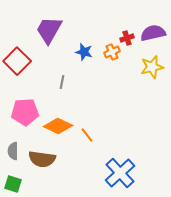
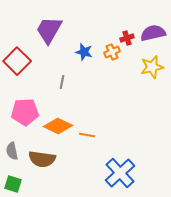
orange line: rotated 42 degrees counterclockwise
gray semicircle: moved 1 px left; rotated 12 degrees counterclockwise
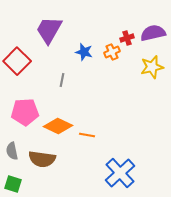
gray line: moved 2 px up
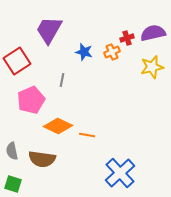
red square: rotated 12 degrees clockwise
pink pentagon: moved 6 px right, 12 px up; rotated 20 degrees counterclockwise
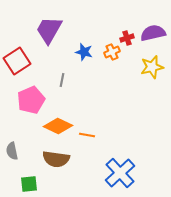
brown semicircle: moved 14 px right
green square: moved 16 px right; rotated 24 degrees counterclockwise
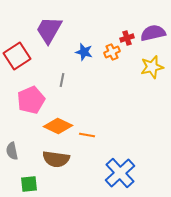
red square: moved 5 px up
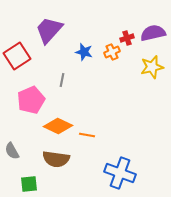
purple trapezoid: rotated 12 degrees clockwise
gray semicircle: rotated 18 degrees counterclockwise
blue cross: rotated 28 degrees counterclockwise
